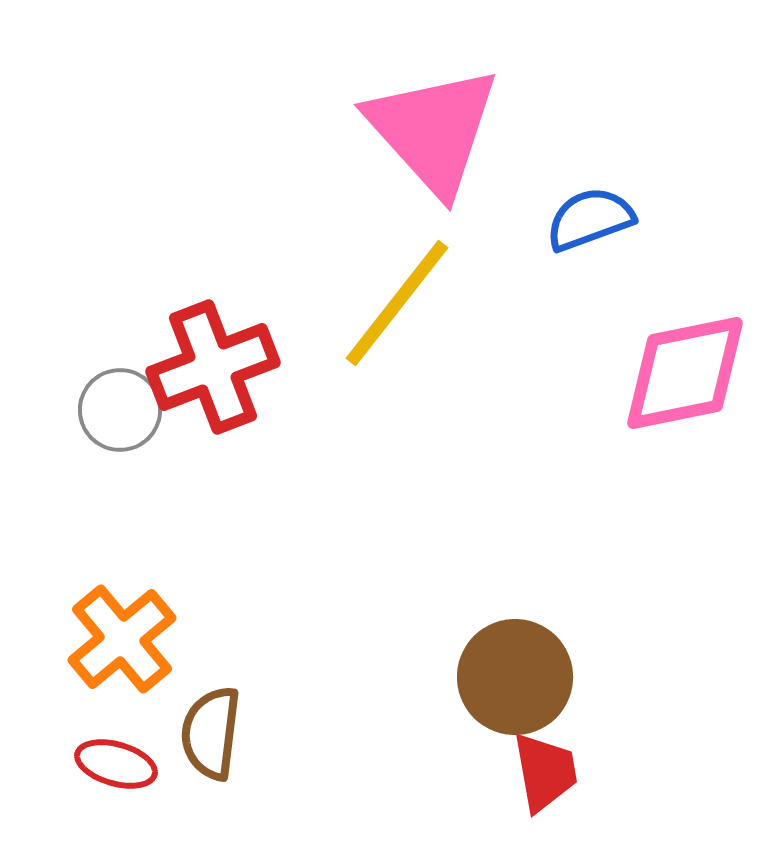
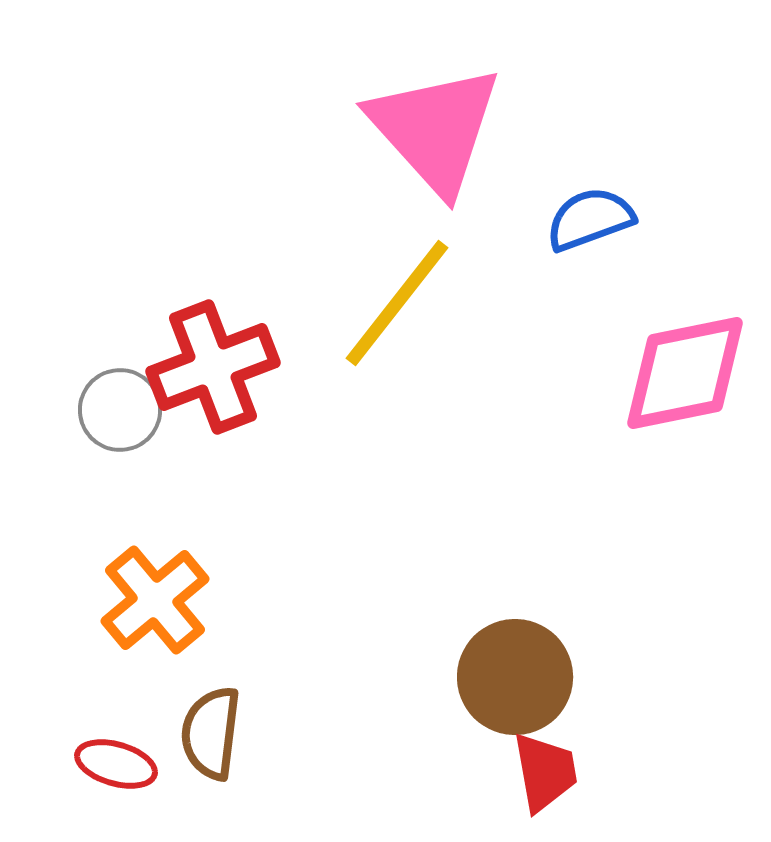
pink triangle: moved 2 px right, 1 px up
orange cross: moved 33 px right, 39 px up
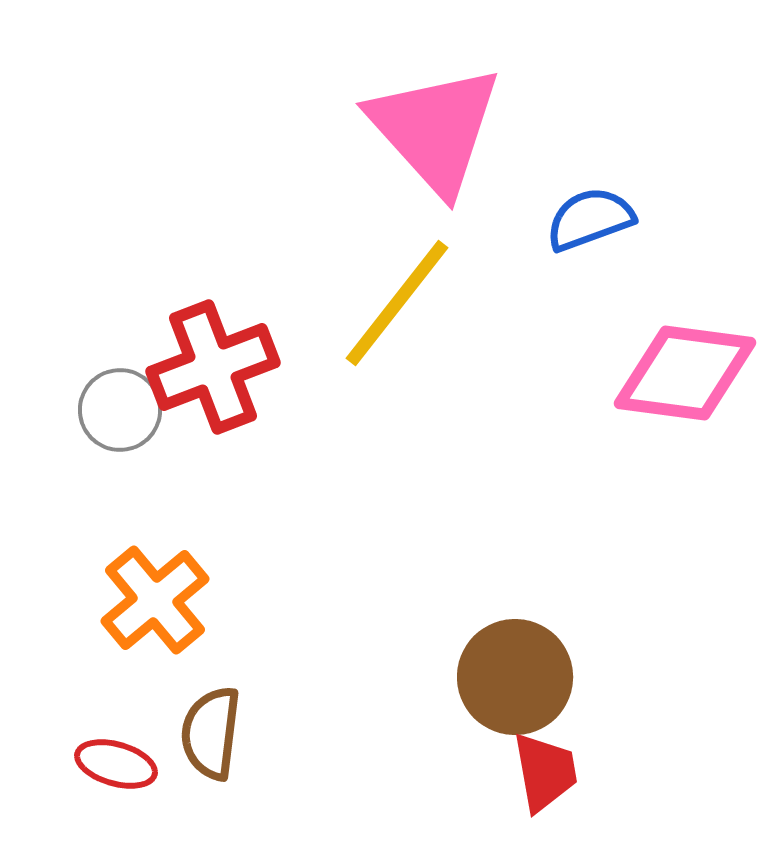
pink diamond: rotated 19 degrees clockwise
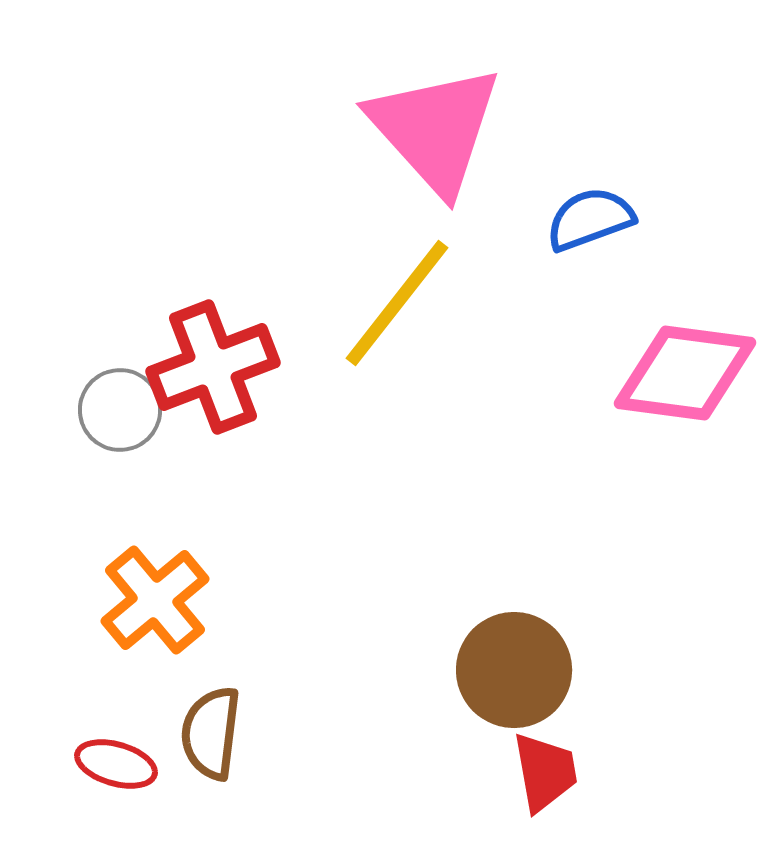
brown circle: moved 1 px left, 7 px up
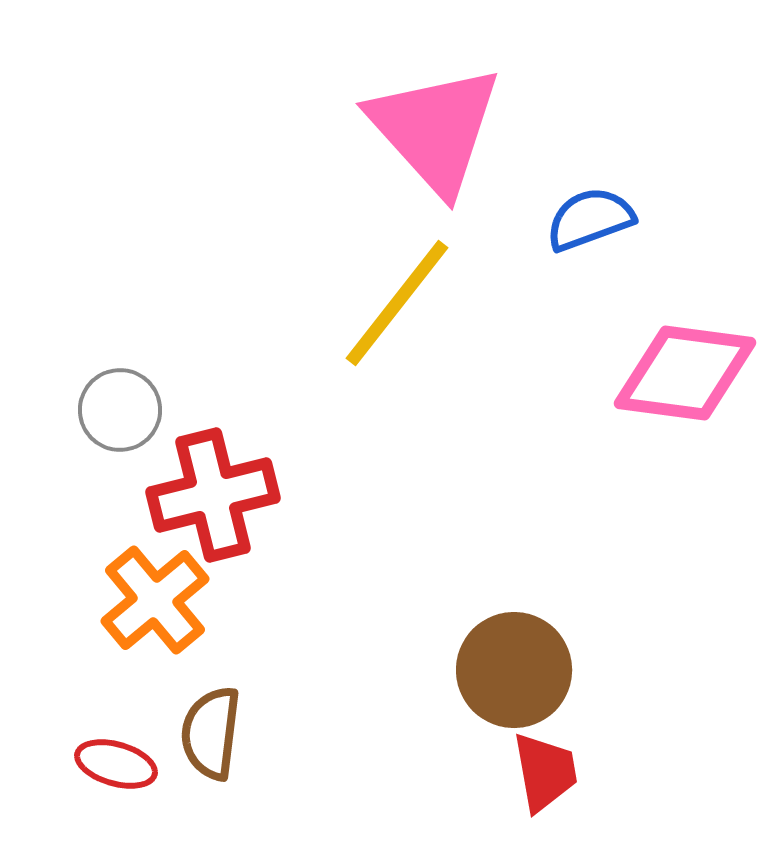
red cross: moved 128 px down; rotated 7 degrees clockwise
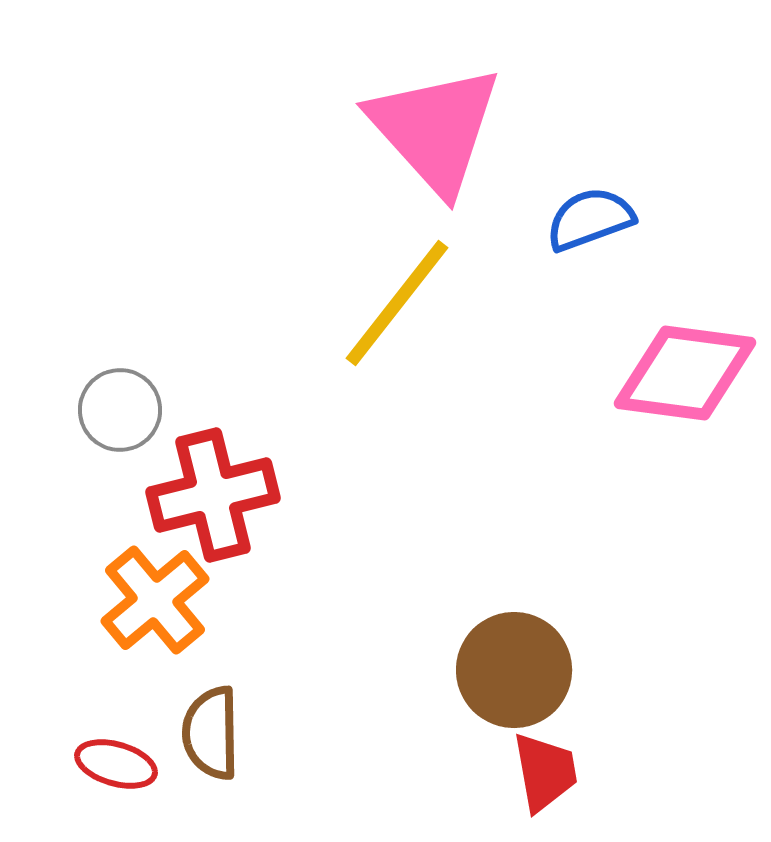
brown semicircle: rotated 8 degrees counterclockwise
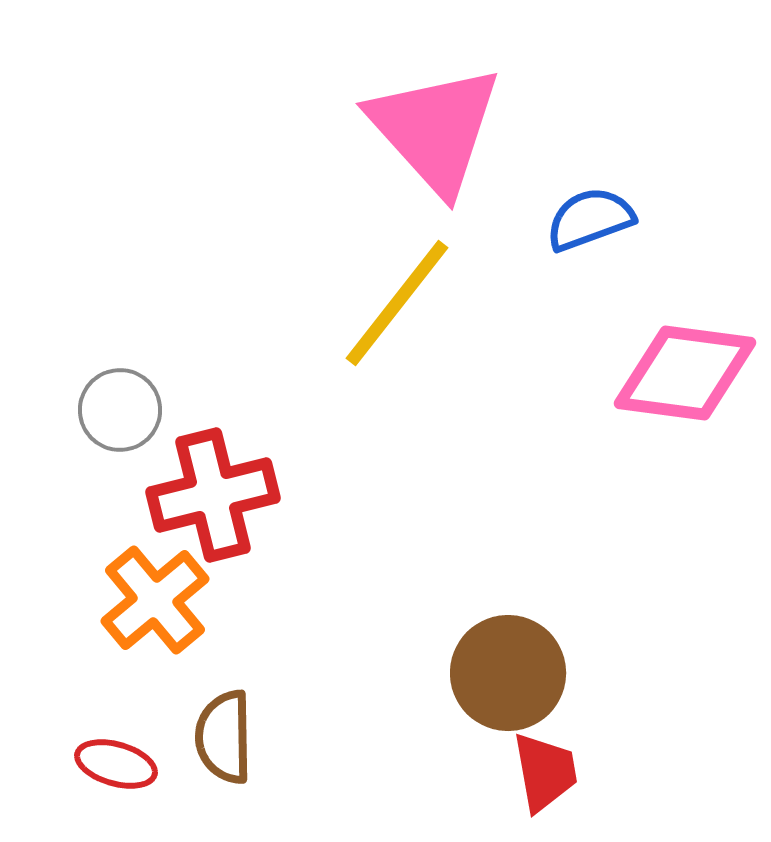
brown circle: moved 6 px left, 3 px down
brown semicircle: moved 13 px right, 4 px down
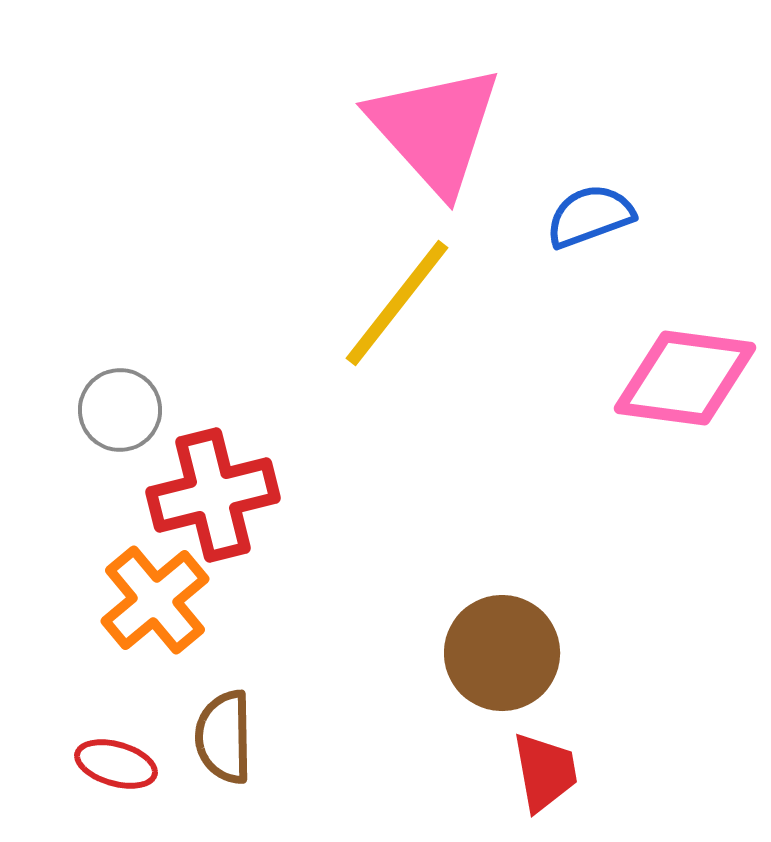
blue semicircle: moved 3 px up
pink diamond: moved 5 px down
brown circle: moved 6 px left, 20 px up
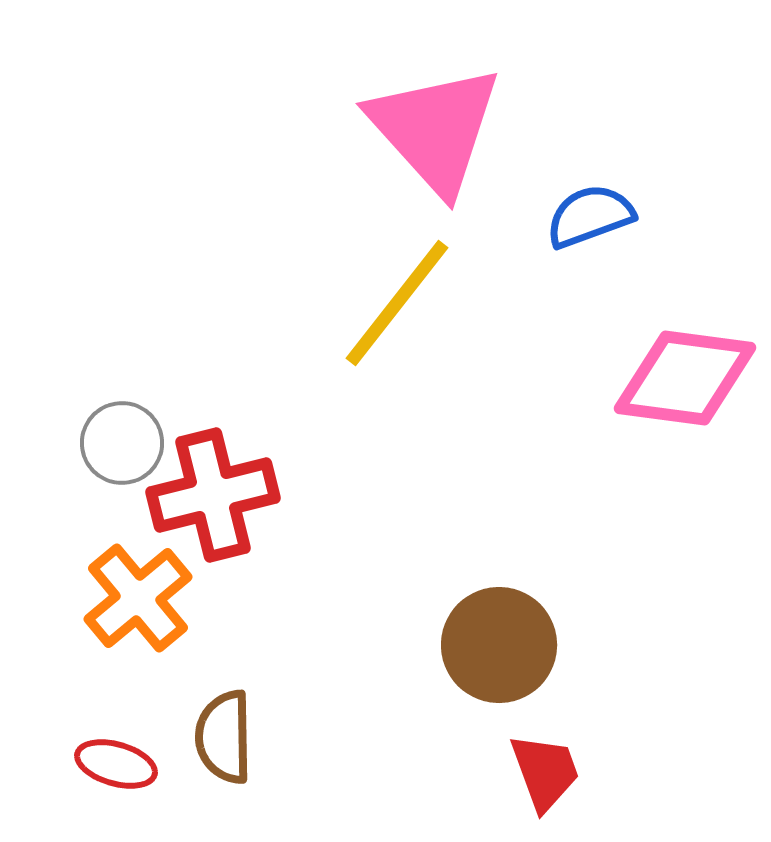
gray circle: moved 2 px right, 33 px down
orange cross: moved 17 px left, 2 px up
brown circle: moved 3 px left, 8 px up
red trapezoid: rotated 10 degrees counterclockwise
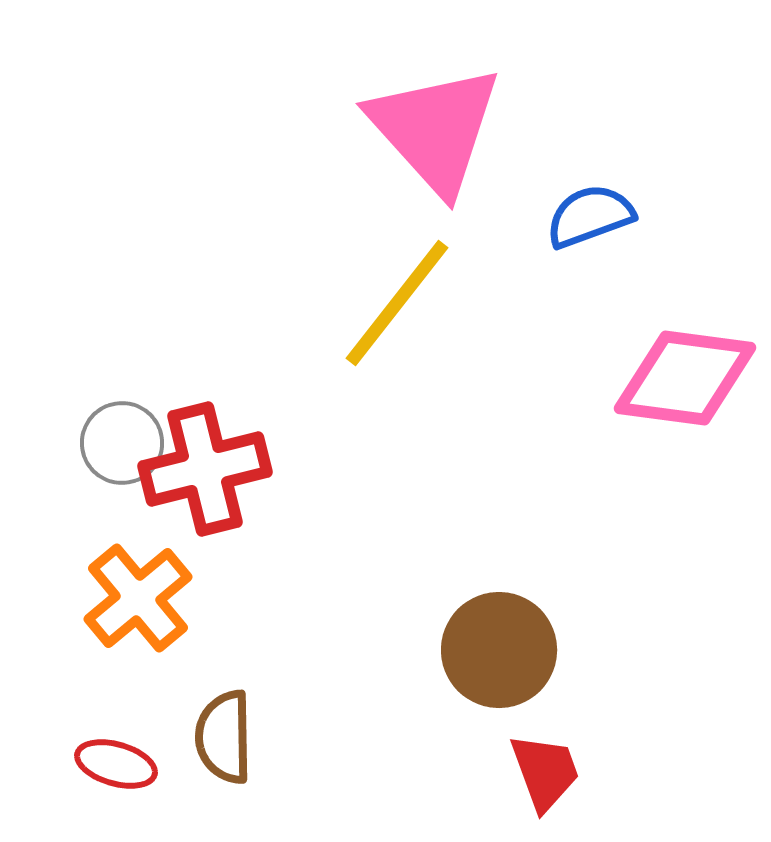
red cross: moved 8 px left, 26 px up
brown circle: moved 5 px down
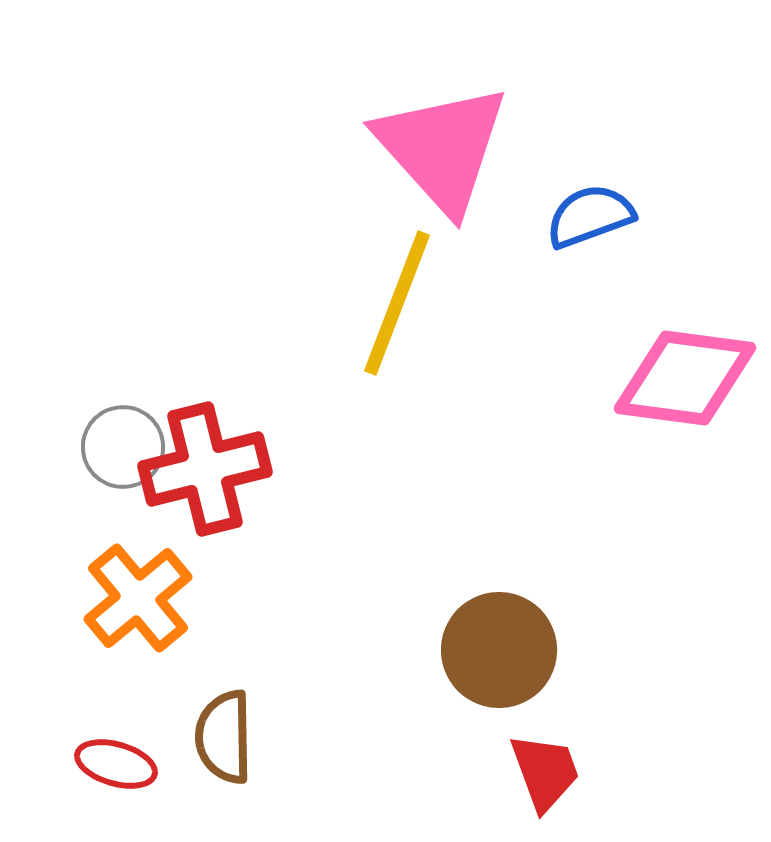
pink triangle: moved 7 px right, 19 px down
yellow line: rotated 17 degrees counterclockwise
gray circle: moved 1 px right, 4 px down
